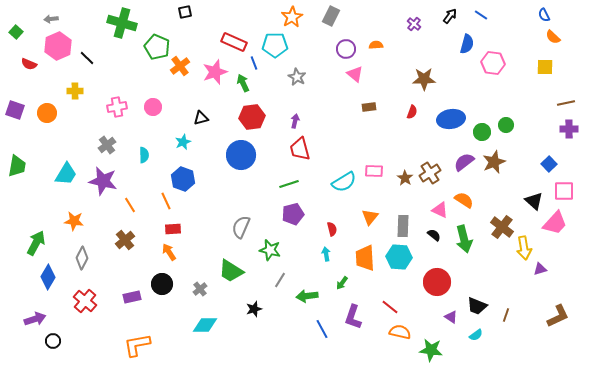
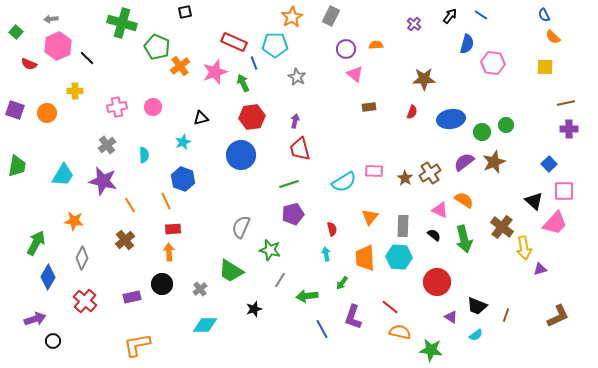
cyan trapezoid at (66, 174): moved 3 px left, 1 px down
orange arrow at (169, 252): rotated 30 degrees clockwise
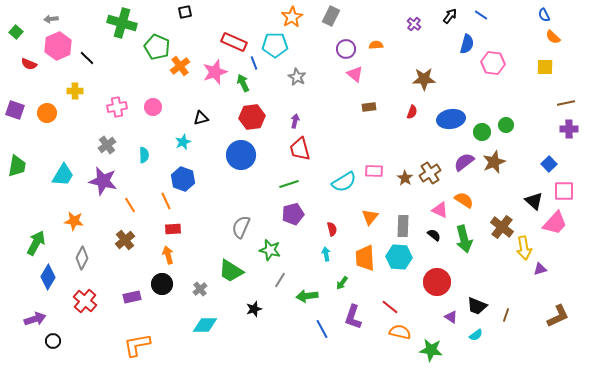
orange arrow at (169, 252): moved 1 px left, 3 px down; rotated 12 degrees counterclockwise
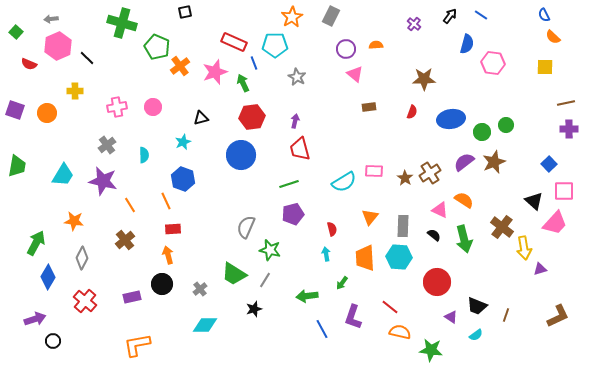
gray semicircle at (241, 227): moved 5 px right
green trapezoid at (231, 271): moved 3 px right, 3 px down
gray line at (280, 280): moved 15 px left
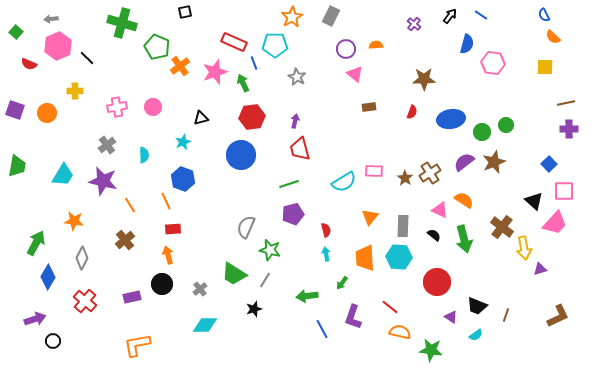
red semicircle at (332, 229): moved 6 px left, 1 px down
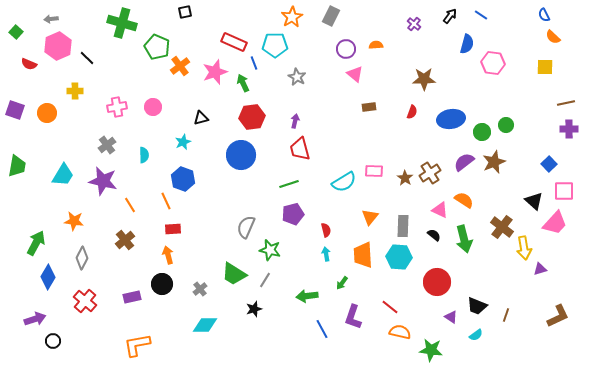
orange trapezoid at (365, 258): moved 2 px left, 3 px up
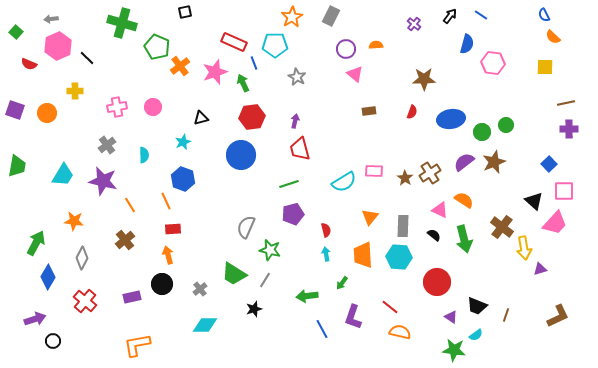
brown rectangle at (369, 107): moved 4 px down
green star at (431, 350): moved 23 px right
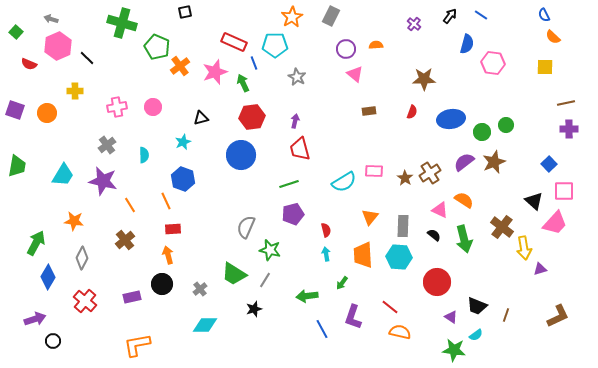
gray arrow at (51, 19): rotated 24 degrees clockwise
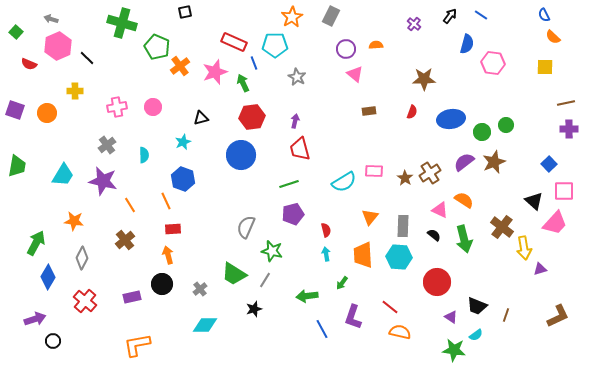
green star at (270, 250): moved 2 px right, 1 px down
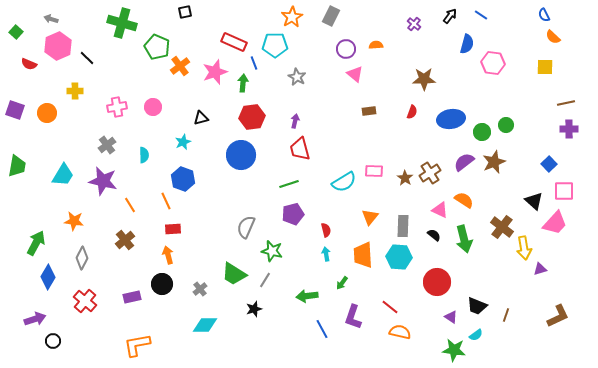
green arrow at (243, 83): rotated 30 degrees clockwise
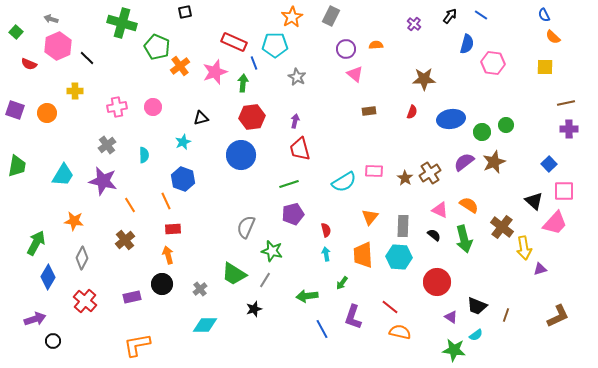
orange semicircle at (464, 200): moved 5 px right, 5 px down
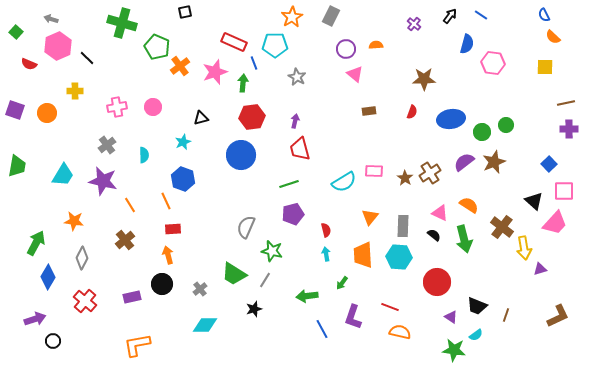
pink triangle at (440, 210): moved 3 px down
red line at (390, 307): rotated 18 degrees counterclockwise
